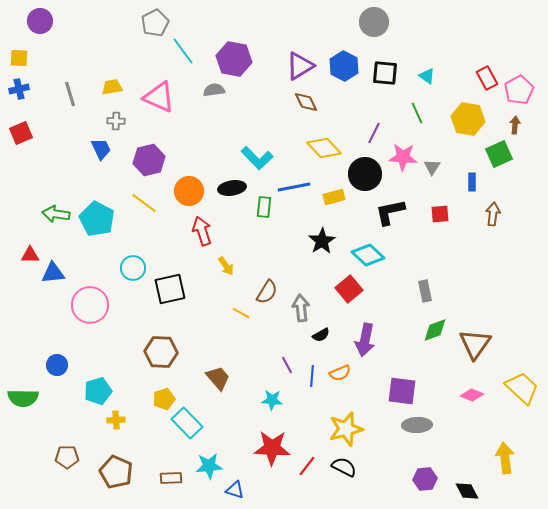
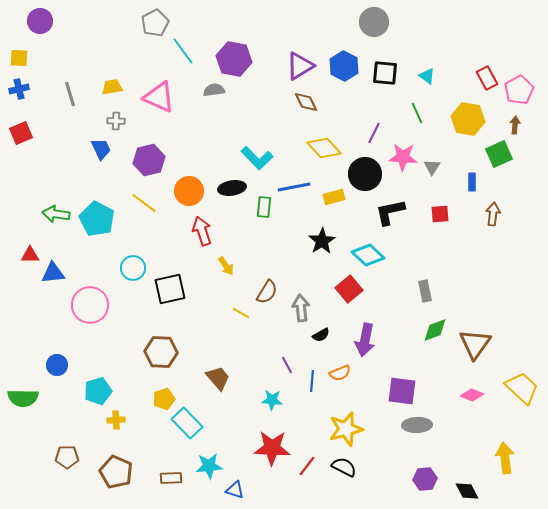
blue line at (312, 376): moved 5 px down
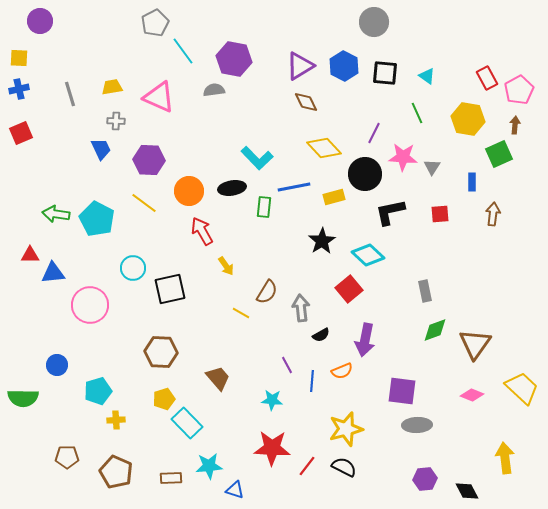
purple hexagon at (149, 160): rotated 16 degrees clockwise
red arrow at (202, 231): rotated 12 degrees counterclockwise
orange semicircle at (340, 373): moved 2 px right, 2 px up
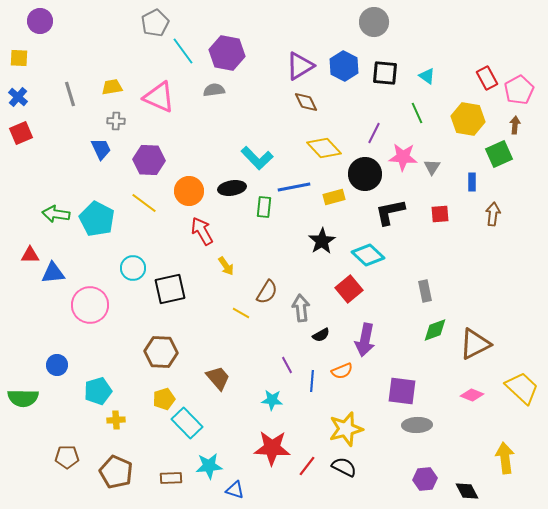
purple hexagon at (234, 59): moved 7 px left, 6 px up
blue cross at (19, 89): moved 1 px left, 8 px down; rotated 36 degrees counterclockwise
brown triangle at (475, 344): rotated 28 degrees clockwise
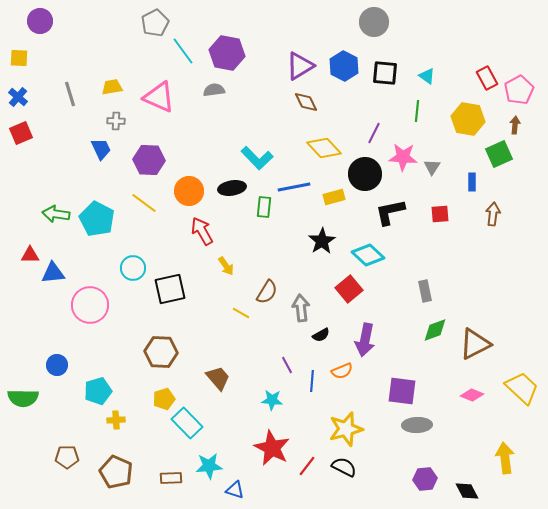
green line at (417, 113): moved 2 px up; rotated 30 degrees clockwise
red star at (272, 448): rotated 24 degrees clockwise
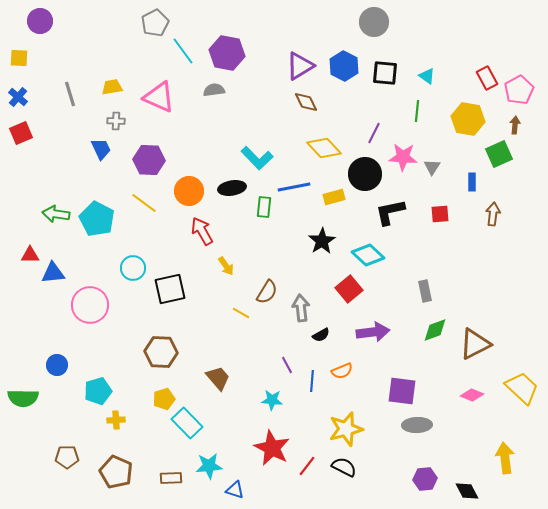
purple arrow at (365, 340): moved 8 px right, 8 px up; rotated 108 degrees counterclockwise
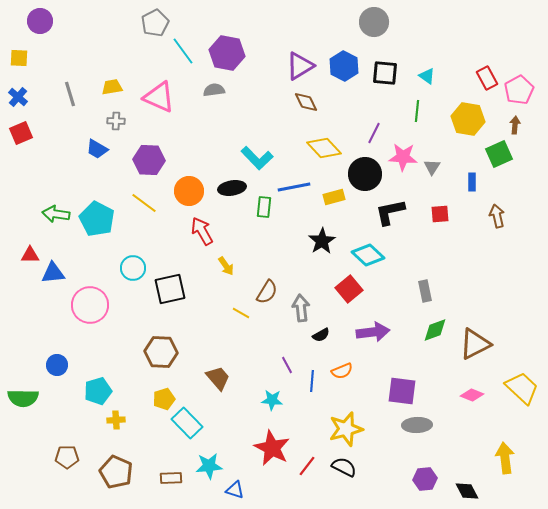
blue trapezoid at (101, 149): moved 4 px left; rotated 145 degrees clockwise
brown arrow at (493, 214): moved 4 px right, 2 px down; rotated 20 degrees counterclockwise
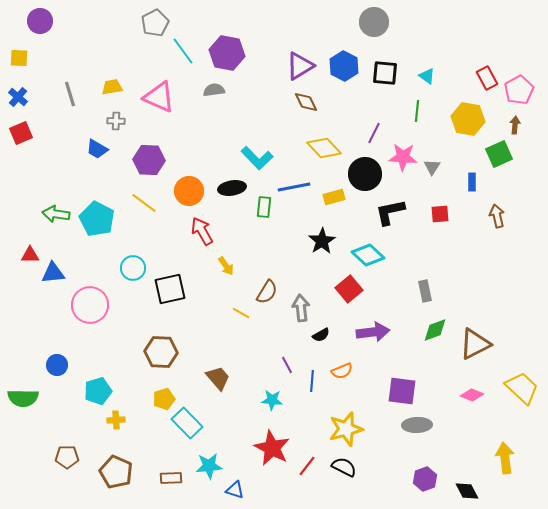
purple hexagon at (425, 479): rotated 15 degrees counterclockwise
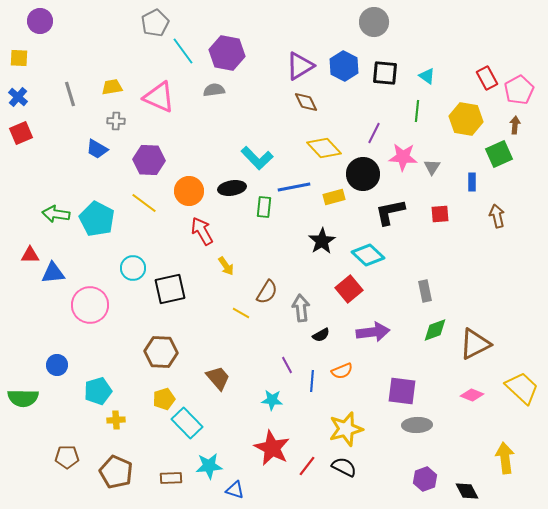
yellow hexagon at (468, 119): moved 2 px left
black circle at (365, 174): moved 2 px left
